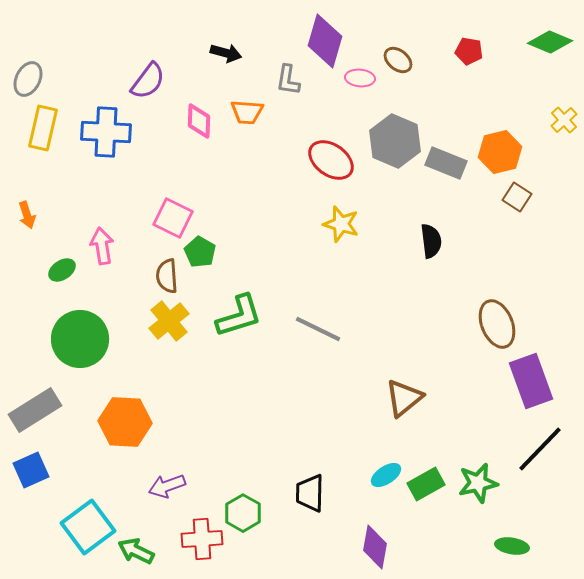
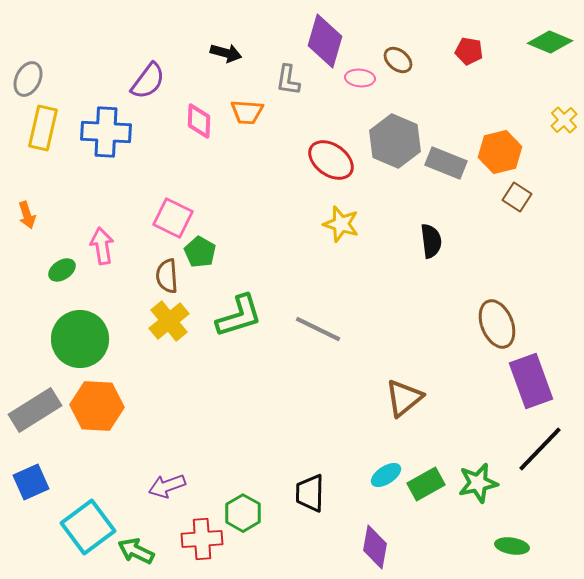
orange hexagon at (125, 422): moved 28 px left, 16 px up
blue square at (31, 470): moved 12 px down
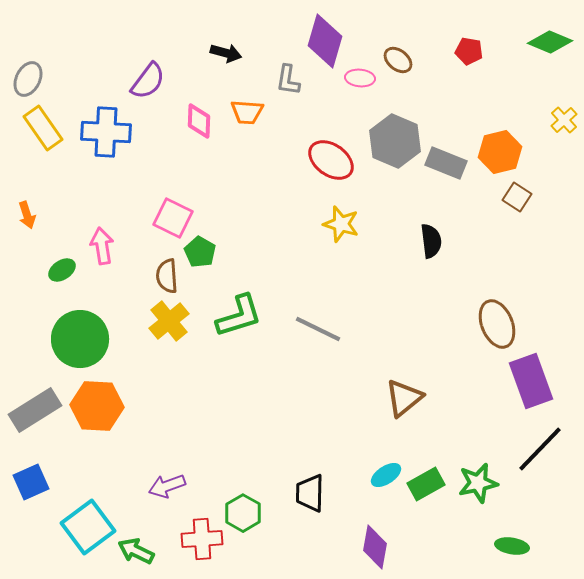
yellow rectangle at (43, 128): rotated 48 degrees counterclockwise
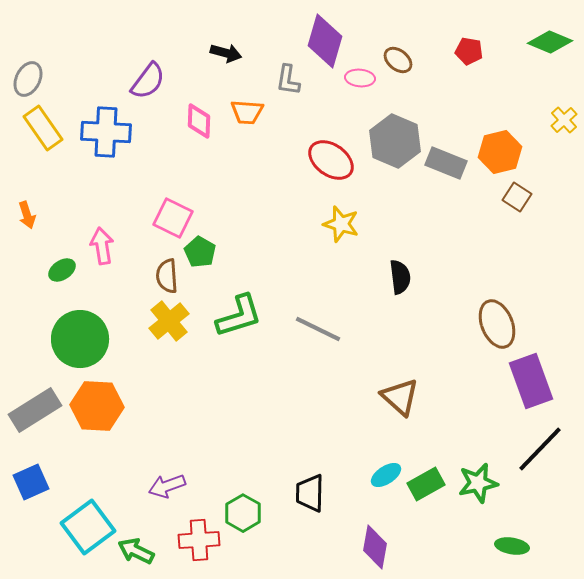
black semicircle at (431, 241): moved 31 px left, 36 px down
brown triangle at (404, 398): moved 4 px left, 1 px up; rotated 39 degrees counterclockwise
red cross at (202, 539): moved 3 px left, 1 px down
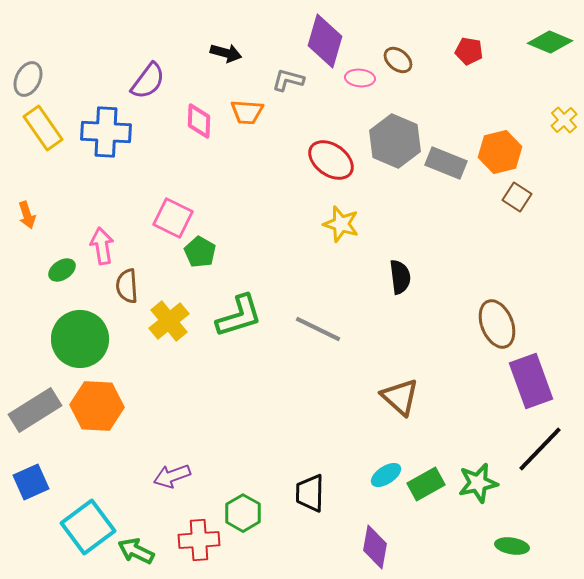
gray L-shape at (288, 80): rotated 96 degrees clockwise
brown semicircle at (167, 276): moved 40 px left, 10 px down
purple arrow at (167, 486): moved 5 px right, 10 px up
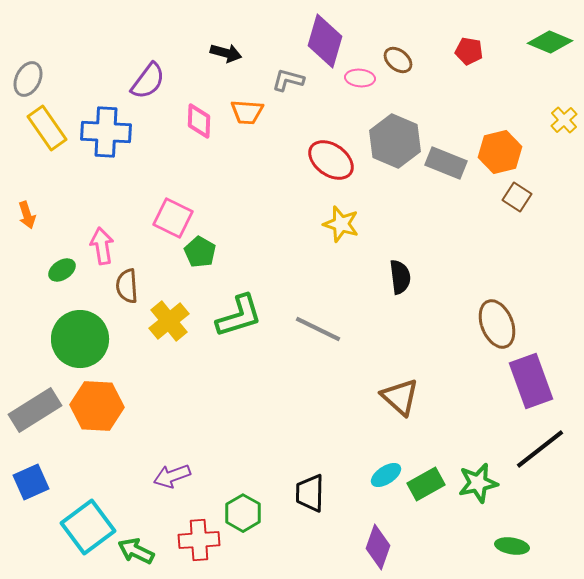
yellow rectangle at (43, 128): moved 4 px right
black line at (540, 449): rotated 8 degrees clockwise
purple diamond at (375, 547): moved 3 px right; rotated 9 degrees clockwise
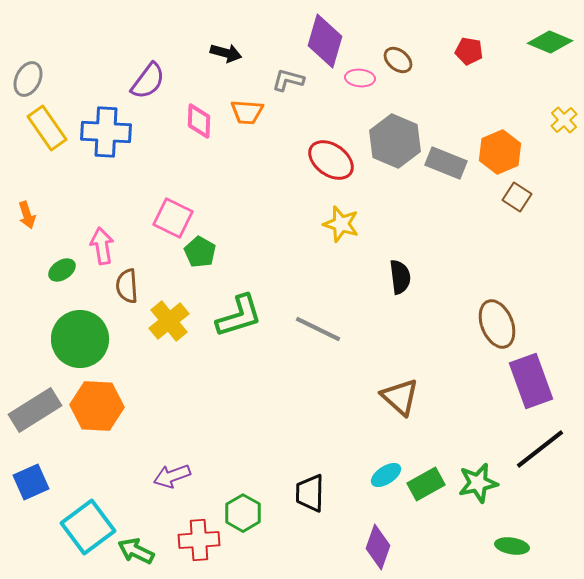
orange hexagon at (500, 152): rotated 9 degrees counterclockwise
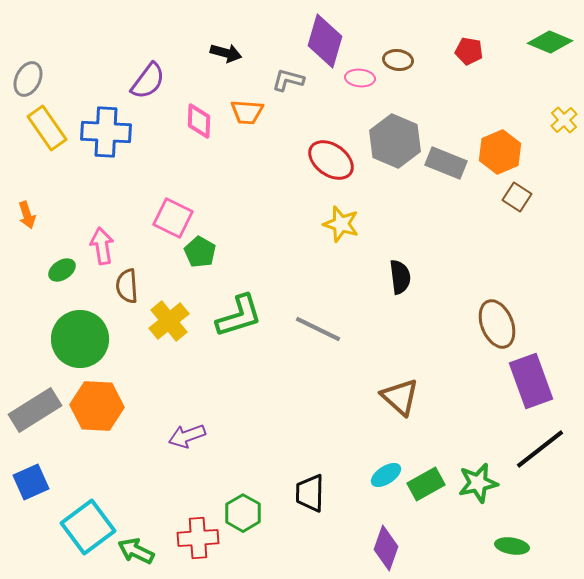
brown ellipse at (398, 60): rotated 32 degrees counterclockwise
purple arrow at (172, 476): moved 15 px right, 40 px up
red cross at (199, 540): moved 1 px left, 2 px up
purple diamond at (378, 547): moved 8 px right, 1 px down
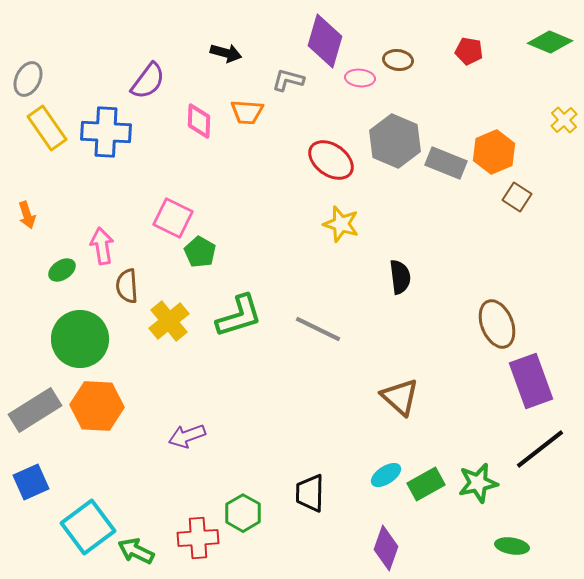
orange hexagon at (500, 152): moved 6 px left
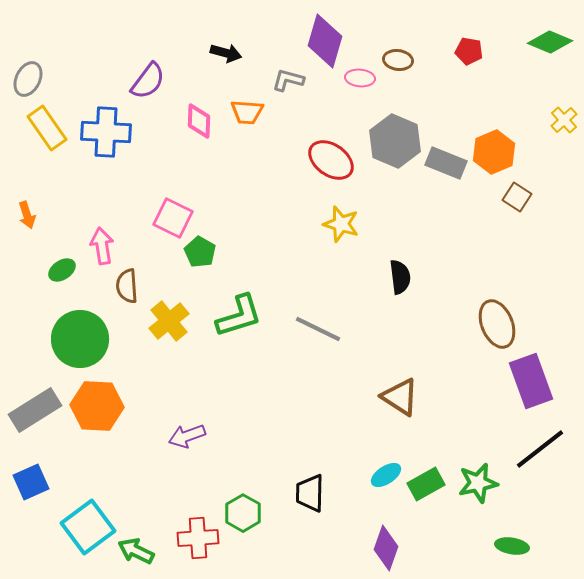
brown triangle at (400, 397): rotated 9 degrees counterclockwise
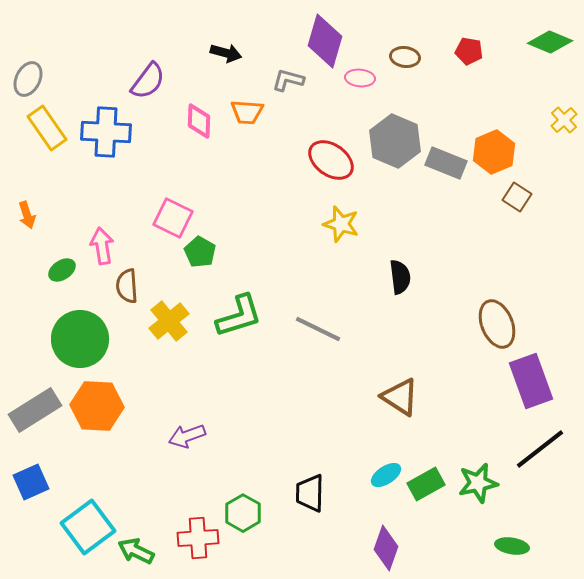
brown ellipse at (398, 60): moved 7 px right, 3 px up
